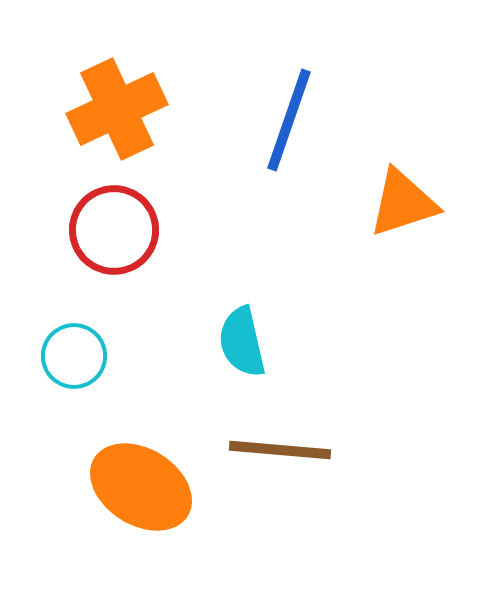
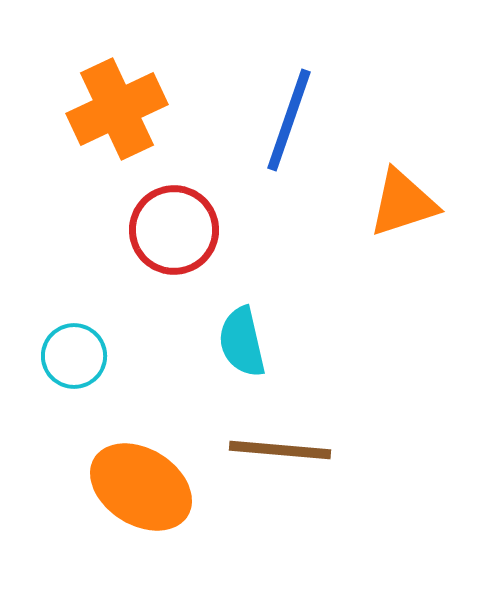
red circle: moved 60 px right
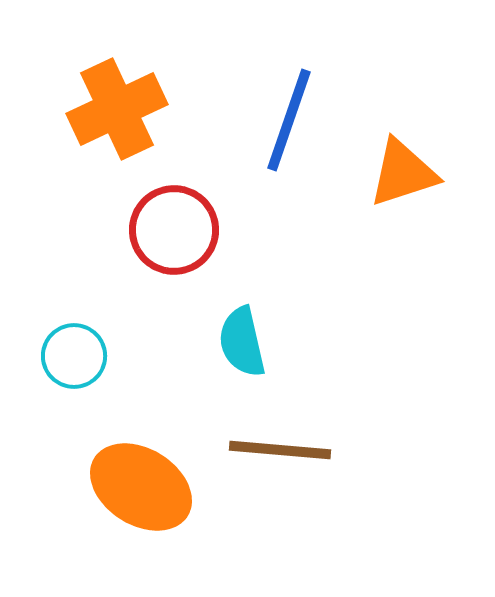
orange triangle: moved 30 px up
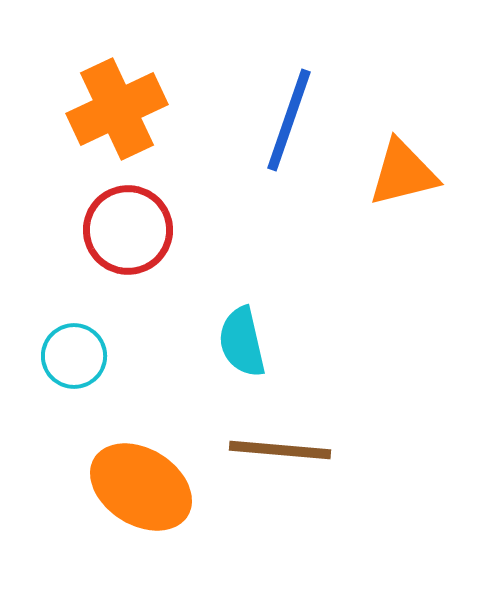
orange triangle: rotated 4 degrees clockwise
red circle: moved 46 px left
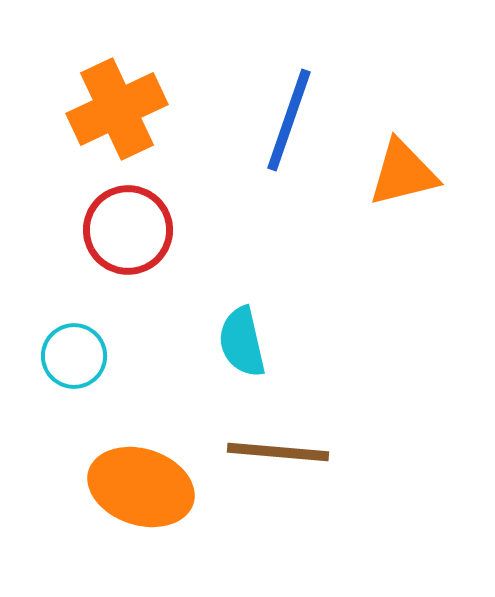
brown line: moved 2 px left, 2 px down
orange ellipse: rotated 14 degrees counterclockwise
